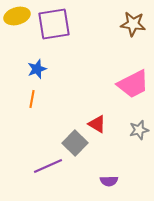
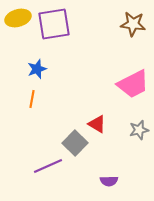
yellow ellipse: moved 1 px right, 2 px down
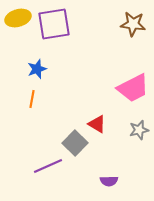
pink trapezoid: moved 4 px down
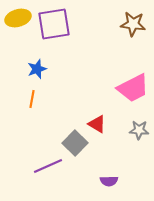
gray star: rotated 18 degrees clockwise
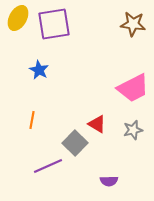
yellow ellipse: rotated 45 degrees counterclockwise
blue star: moved 2 px right, 1 px down; rotated 24 degrees counterclockwise
orange line: moved 21 px down
gray star: moved 6 px left; rotated 18 degrees counterclockwise
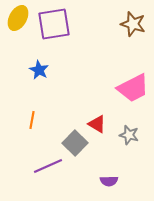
brown star: rotated 10 degrees clockwise
gray star: moved 4 px left, 5 px down; rotated 30 degrees clockwise
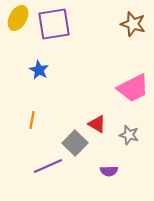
purple semicircle: moved 10 px up
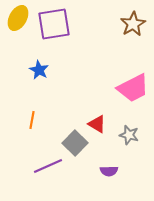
brown star: rotated 25 degrees clockwise
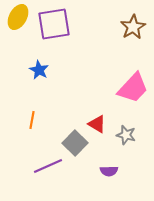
yellow ellipse: moved 1 px up
brown star: moved 3 px down
pink trapezoid: rotated 20 degrees counterclockwise
gray star: moved 3 px left
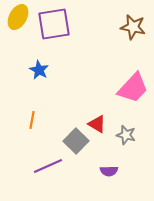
brown star: rotated 30 degrees counterclockwise
gray square: moved 1 px right, 2 px up
